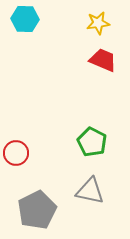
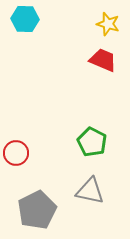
yellow star: moved 10 px right, 1 px down; rotated 25 degrees clockwise
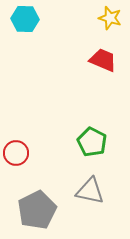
yellow star: moved 2 px right, 6 px up
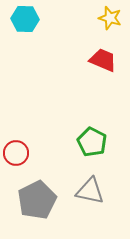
gray pentagon: moved 10 px up
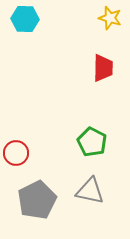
red trapezoid: moved 8 px down; rotated 68 degrees clockwise
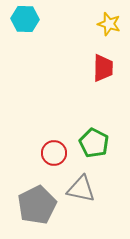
yellow star: moved 1 px left, 6 px down
green pentagon: moved 2 px right, 1 px down
red circle: moved 38 px right
gray triangle: moved 9 px left, 2 px up
gray pentagon: moved 5 px down
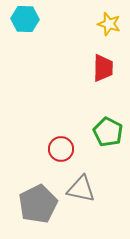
green pentagon: moved 14 px right, 11 px up
red circle: moved 7 px right, 4 px up
gray pentagon: moved 1 px right, 1 px up
